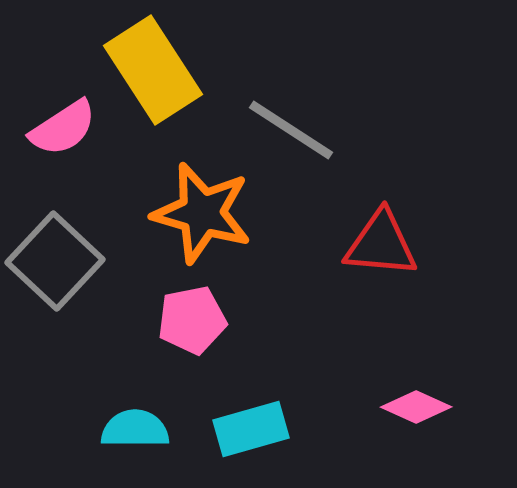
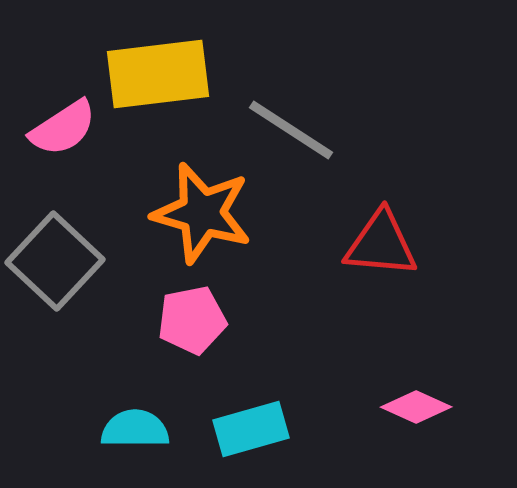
yellow rectangle: moved 5 px right, 4 px down; rotated 64 degrees counterclockwise
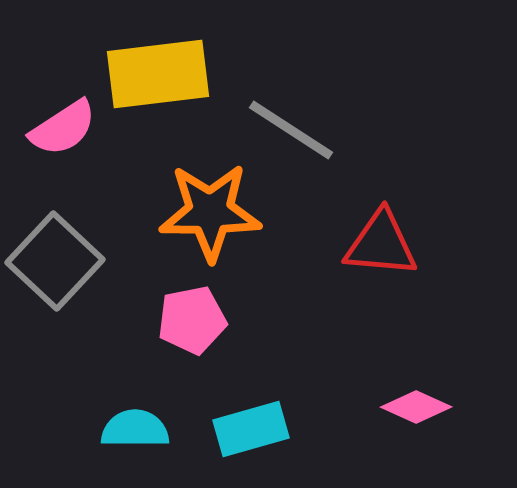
orange star: moved 8 px right, 1 px up; rotated 16 degrees counterclockwise
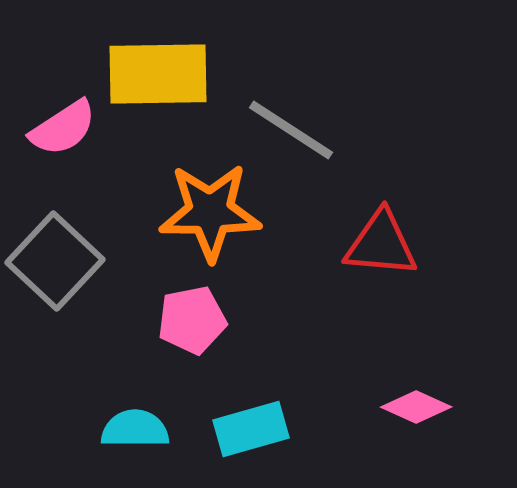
yellow rectangle: rotated 6 degrees clockwise
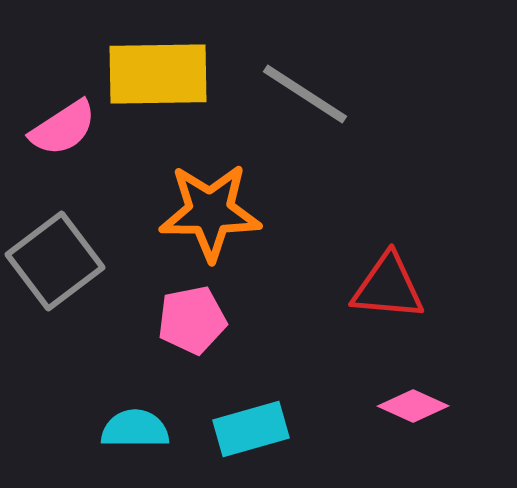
gray line: moved 14 px right, 36 px up
red triangle: moved 7 px right, 43 px down
gray square: rotated 10 degrees clockwise
pink diamond: moved 3 px left, 1 px up
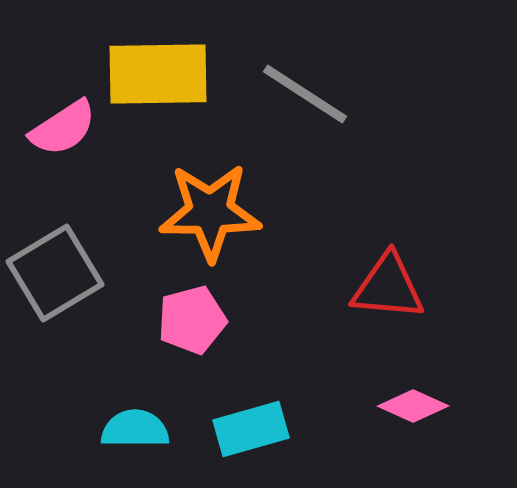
gray square: moved 12 px down; rotated 6 degrees clockwise
pink pentagon: rotated 4 degrees counterclockwise
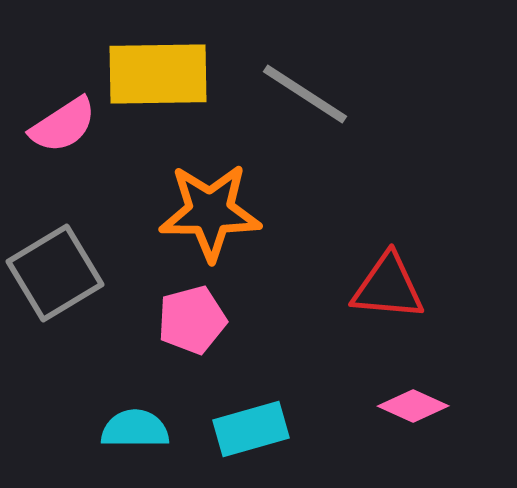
pink semicircle: moved 3 px up
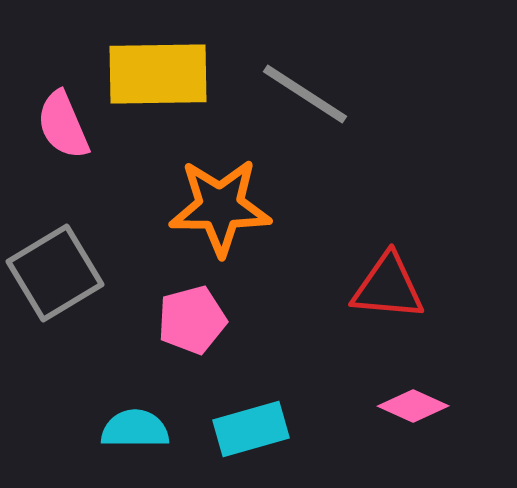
pink semicircle: rotated 100 degrees clockwise
orange star: moved 10 px right, 5 px up
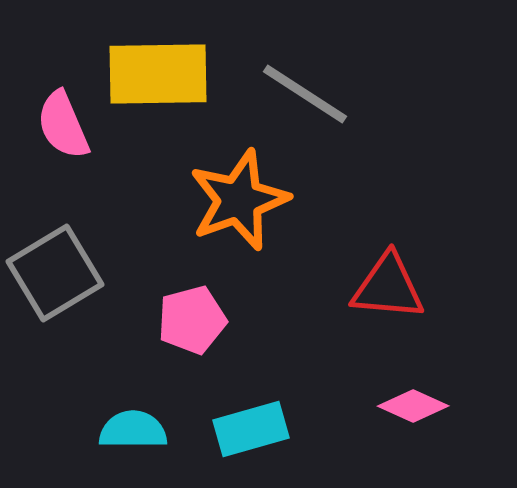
orange star: moved 19 px right, 7 px up; rotated 20 degrees counterclockwise
cyan semicircle: moved 2 px left, 1 px down
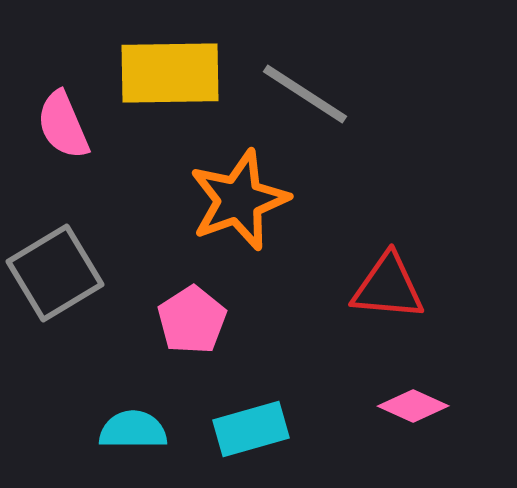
yellow rectangle: moved 12 px right, 1 px up
pink pentagon: rotated 18 degrees counterclockwise
